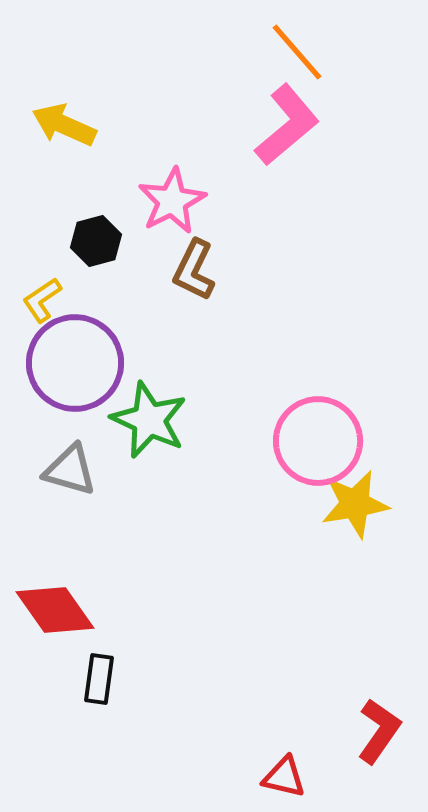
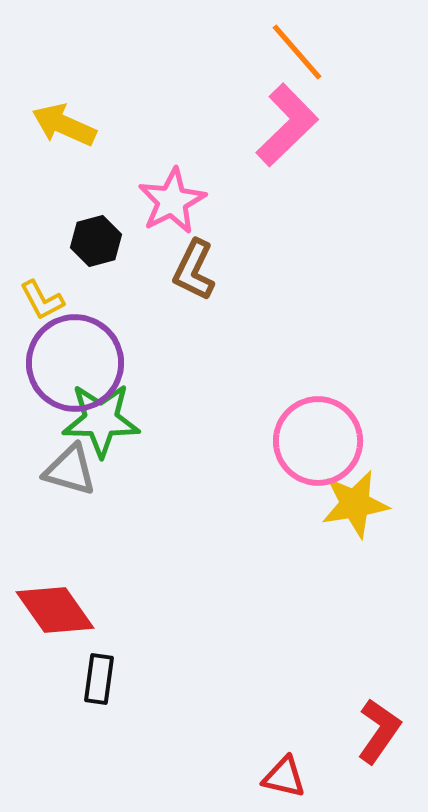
pink L-shape: rotated 4 degrees counterclockwise
yellow L-shape: rotated 84 degrees counterclockwise
green star: moved 48 px left; rotated 24 degrees counterclockwise
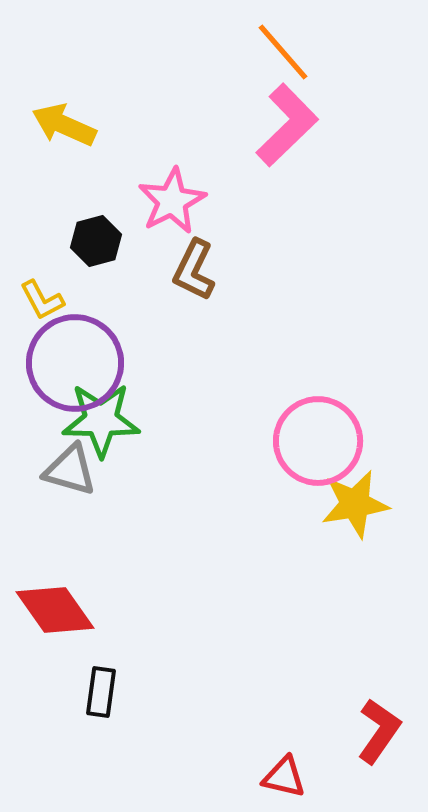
orange line: moved 14 px left
black rectangle: moved 2 px right, 13 px down
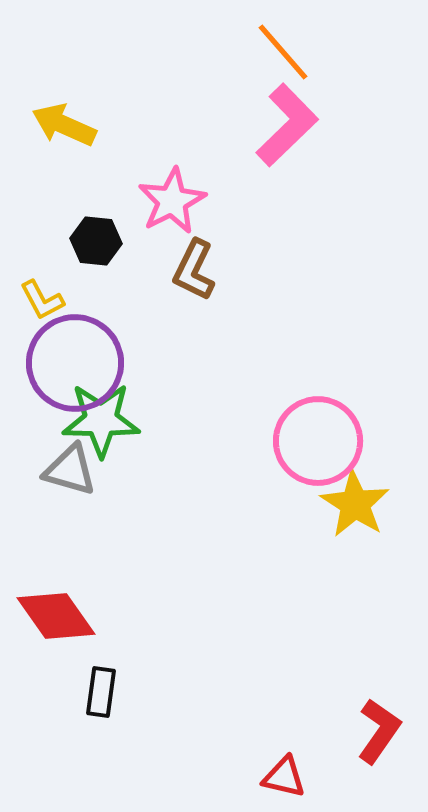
black hexagon: rotated 21 degrees clockwise
yellow star: rotated 30 degrees counterclockwise
red diamond: moved 1 px right, 6 px down
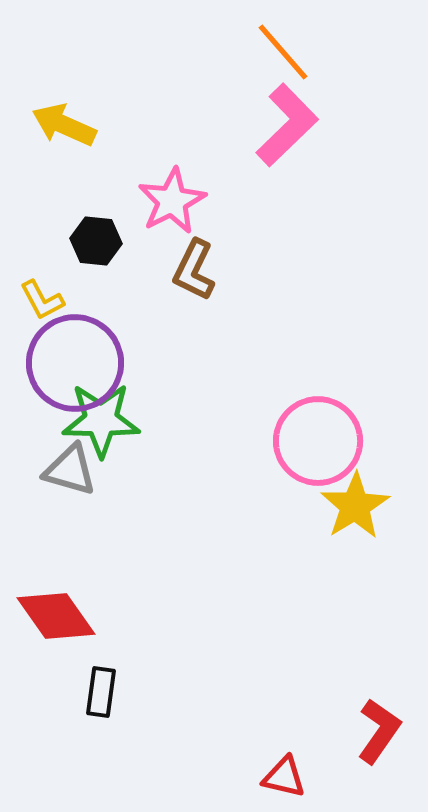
yellow star: moved 2 px down; rotated 8 degrees clockwise
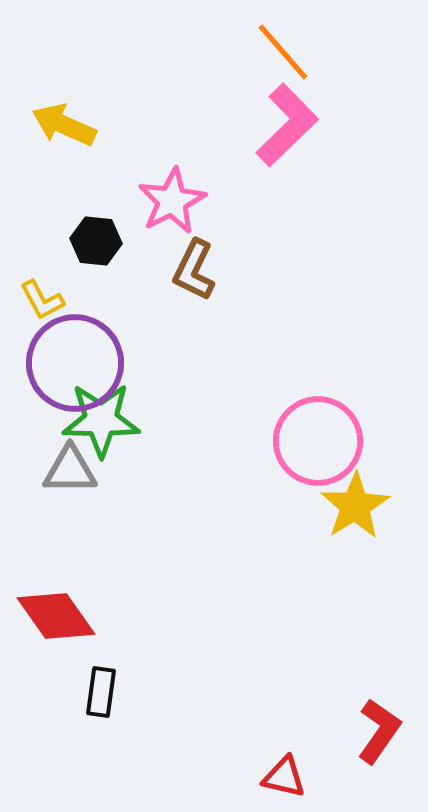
gray triangle: rotated 16 degrees counterclockwise
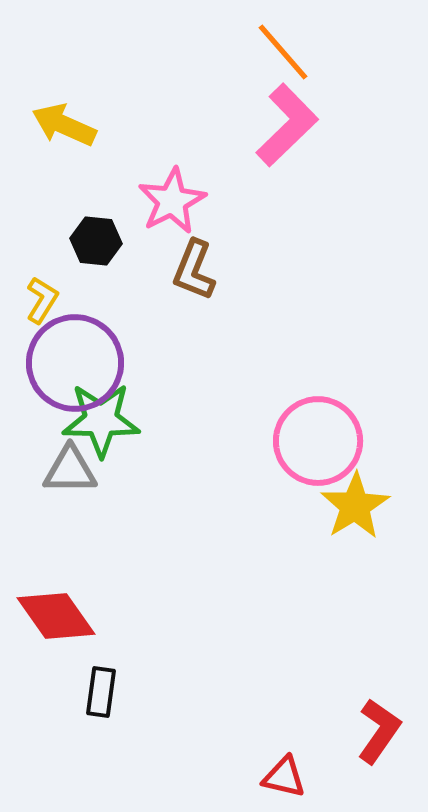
brown L-shape: rotated 4 degrees counterclockwise
yellow L-shape: rotated 120 degrees counterclockwise
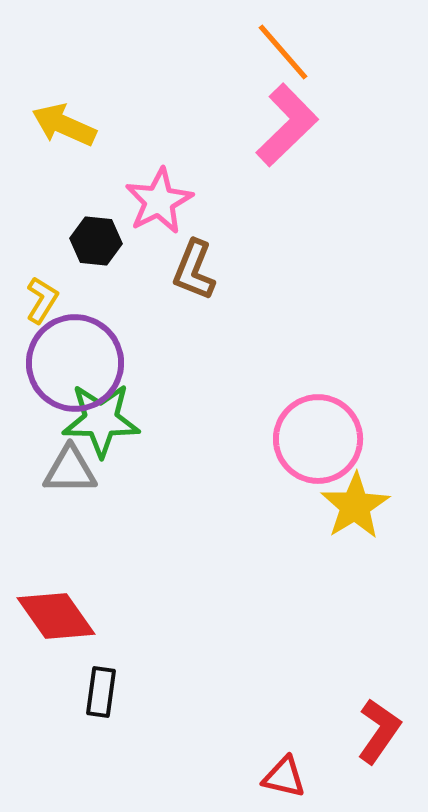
pink star: moved 13 px left
pink circle: moved 2 px up
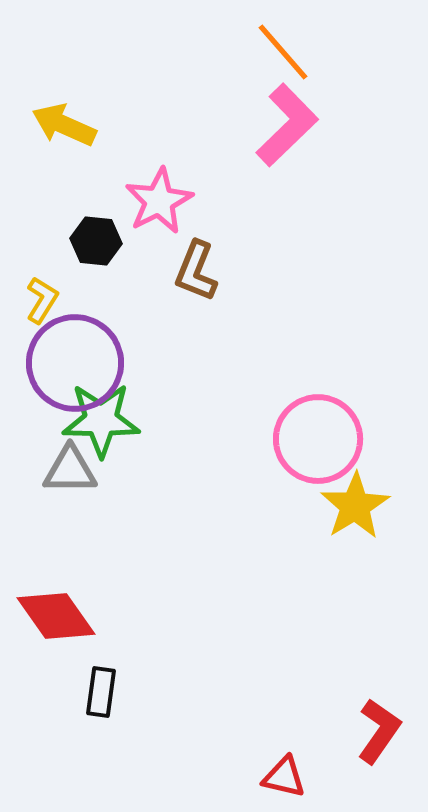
brown L-shape: moved 2 px right, 1 px down
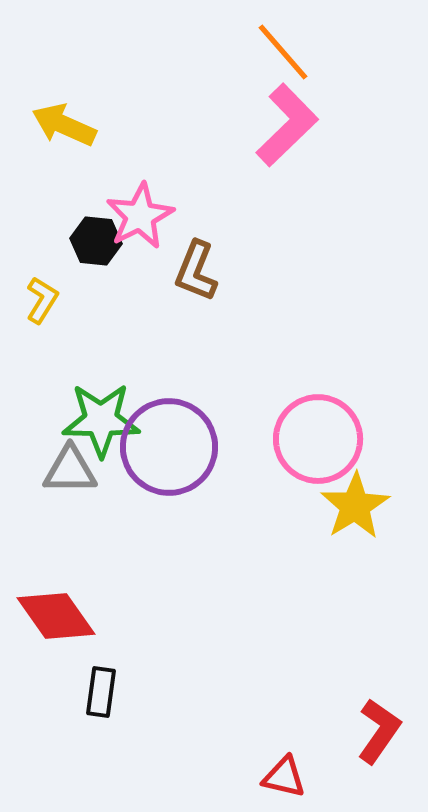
pink star: moved 19 px left, 15 px down
purple circle: moved 94 px right, 84 px down
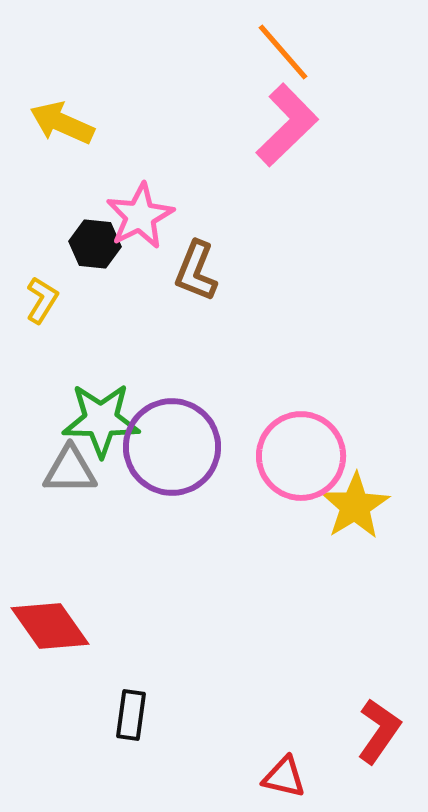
yellow arrow: moved 2 px left, 2 px up
black hexagon: moved 1 px left, 3 px down
pink circle: moved 17 px left, 17 px down
purple circle: moved 3 px right
red diamond: moved 6 px left, 10 px down
black rectangle: moved 30 px right, 23 px down
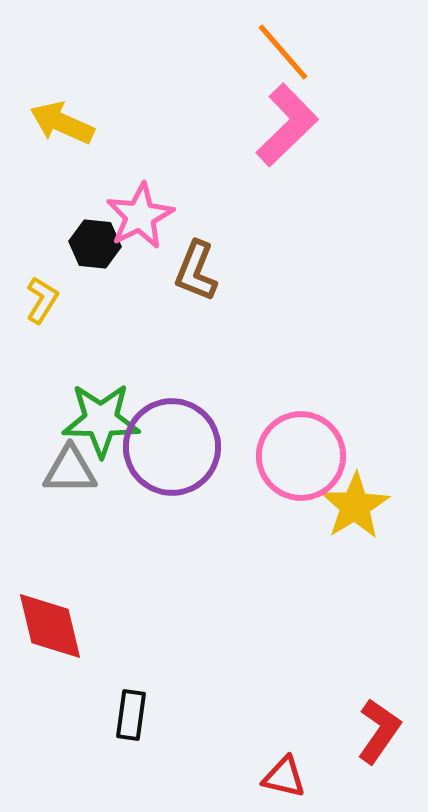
red diamond: rotated 22 degrees clockwise
